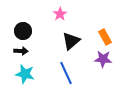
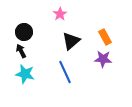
black circle: moved 1 px right, 1 px down
black arrow: rotated 120 degrees counterclockwise
blue line: moved 1 px left, 1 px up
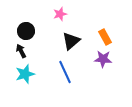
pink star: rotated 16 degrees clockwise
black circle: moved 2 px right, 1 px up
cyan star: rotated 30 degrees counterclockwise
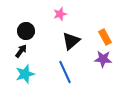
black arrow: rotated 64 degrees clockwise
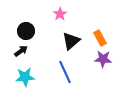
pink star: rotated 16 degrees counterclockwise
orange rectangle: moved 5 px left, 1 px down
black arrow: rotated 16 degrees clockwise
cyan star: moved 3 px down; rotated 12 degrees clockwise
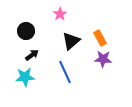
black arrow: moved 11 px right, 4 px down
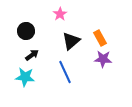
cyan star: rotated 12 degrees clockwise
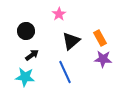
pink star: moved 1 px left
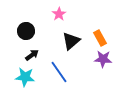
blue line: moved 6 px left; rotated 10 degrees counterclockwise
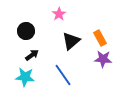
blue line: moved 4 px right, 3 px down
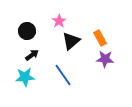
pink star: moved 7 px down
black circle: moved 1 px right
purple star: moved 2 px right
cyan star: rotated 12 degrees counterclockwise
